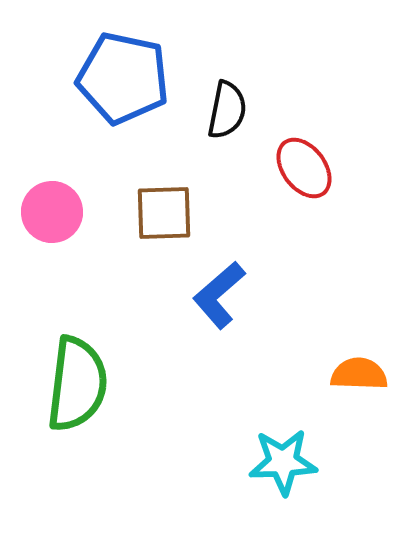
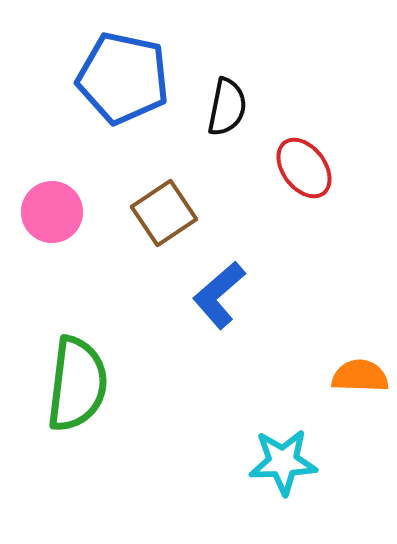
black semicircle: moved 3 px up
brown square: rotated 32 degrees counterclockwise
orange semicircle: moved 1 px right, 2 px down
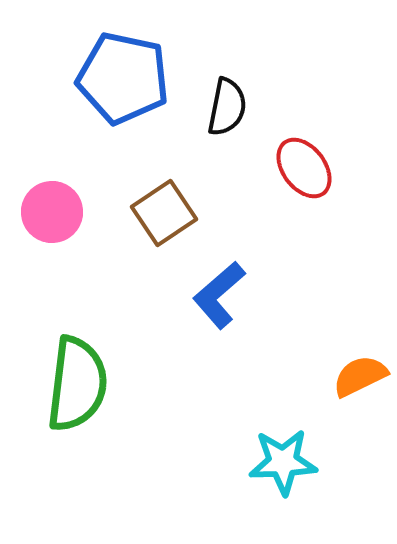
orange semicircle: rotated 28 degrees counterclockwise
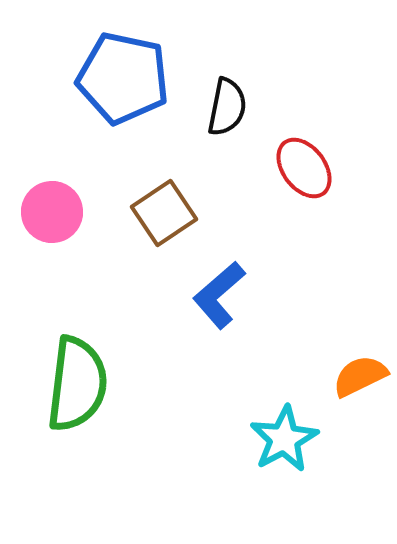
cyan star: moved 1 px right, 23 px up; rotated 26 degrees counterclockwise
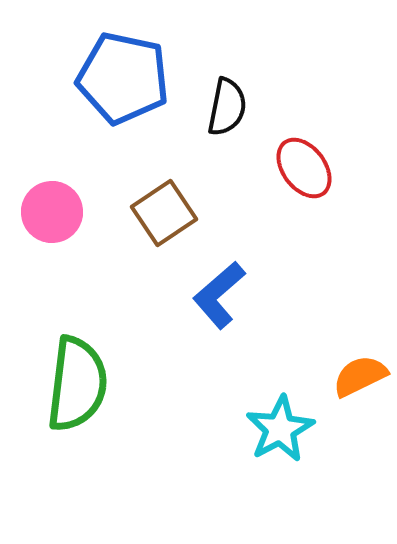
cyan star: moved 4 px left, 10 px up
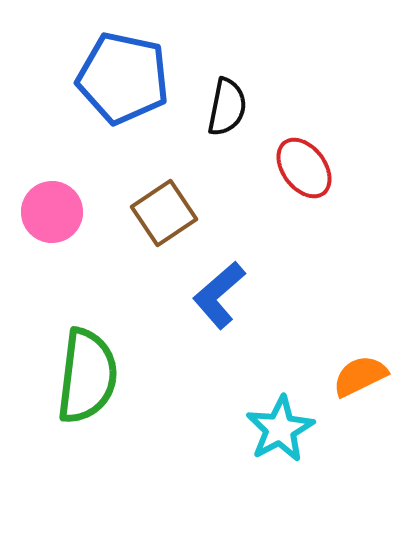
green semicircle: moved 10 px right, 8 px up
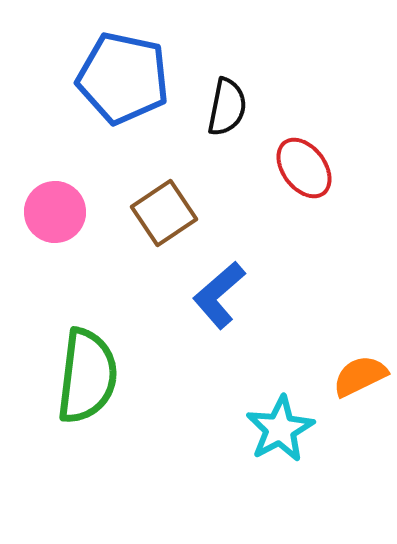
pink circle: moved 3 px right
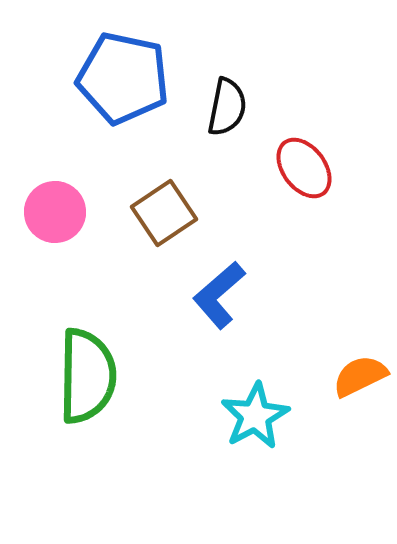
green semicircle: rotated 6 degrees counterclockwise
cyan star: moved 25 px left, 13 px up
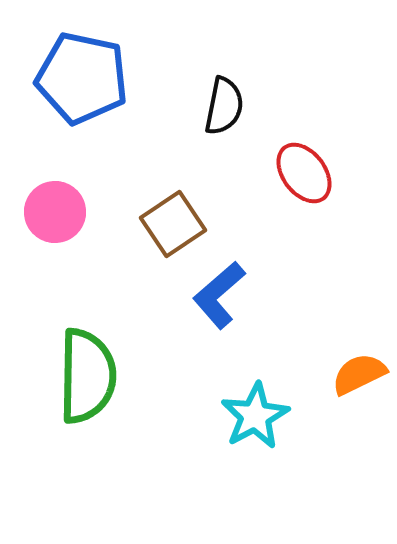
blue pentagon: moved 41 px left
black semicircle: moved 3 px left, 1 px up
red ellipse: moved 5 px down
brown square: moved 9 px right, 11 px down
orange semicircle: moved 1 px left, 2 px up
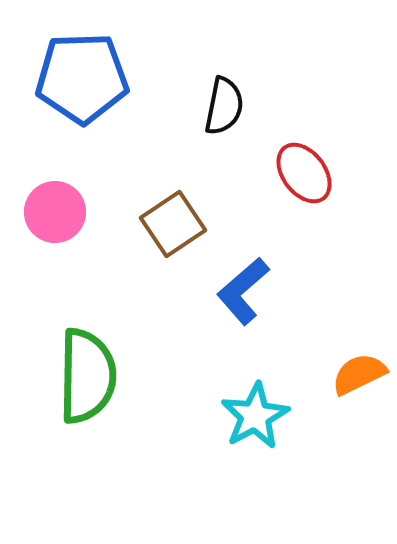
blue pentagon: rotated 14 degrees counterclockwise
blue L-shape: moved 24 px right, 4 px up
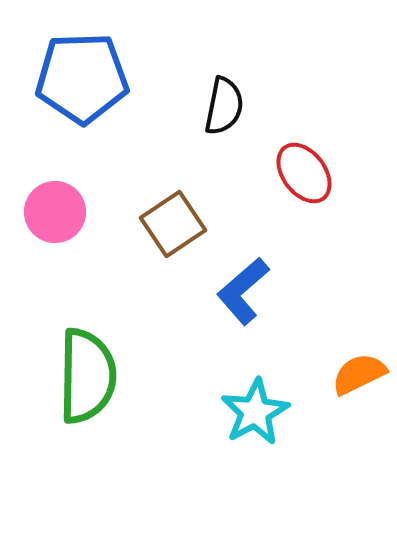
cyan star: moved 4 px up
